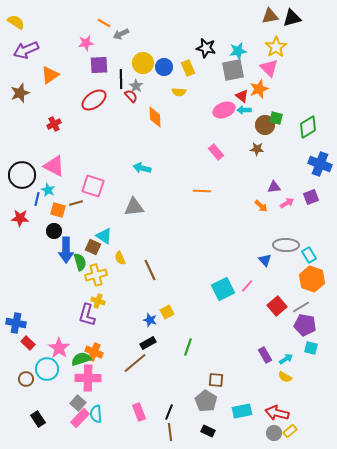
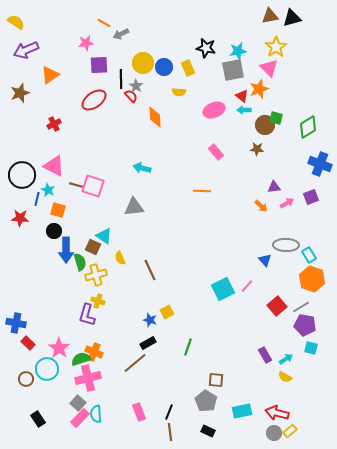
pink ellipse at (224, 110): moved 10 px left
brown line at (76, 203): moved 18 px up; rotated 32 degrees clockwise
pink cross at (88, 378): rotated 15 degrees counterclockwise
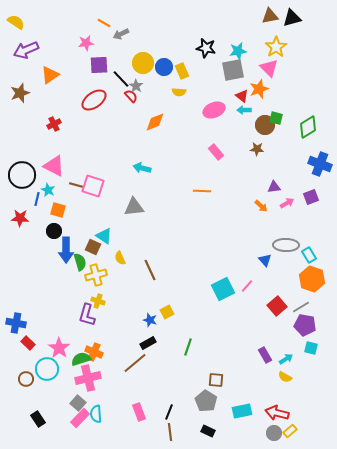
yellow rectangle at (188, 68): moved 6 px left, 3 px down
black line at (121, 79): rotated 42 degrees counterclockwise
orange diamond at (155, 117): moved 5 px down; rotated 70 degrees clockwise
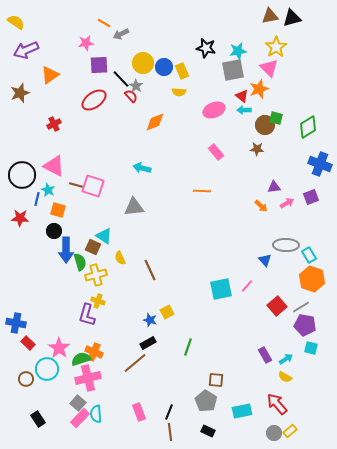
cyan square at (223, 289): moved 2 px left; rotated 15 degrees clockwise
red arrow at (277, 413): moved 9 px up; rotated 35 degrees clockwise
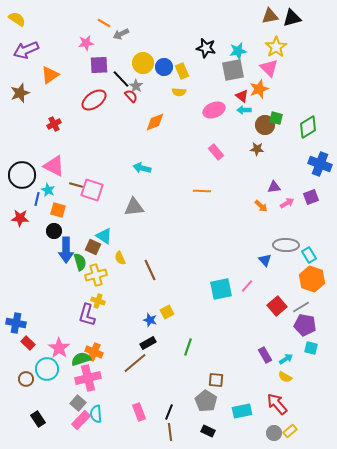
yellow semicircle at (16, 22): moved 1 px right, 3 px up
pink square at (93, 186): moved 1 px left, 4 px down
pink rectangle at (80, 418): moved 1 px right, 2 px down
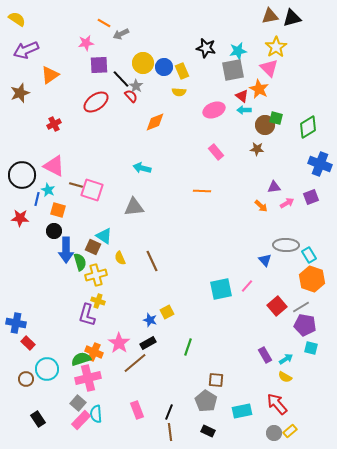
orange star at (259, 89): rotated 24 degrees counterclockwise
red ellipse at (94, 100): moved 2 px right, 2 px down
brown line at (150, 270): moved 2 px right, 9 px up
pink star at (59, 348): moved 60 px right, 5 px up
pink rectangle at (139, 412): moved 2 px left, 2 px up
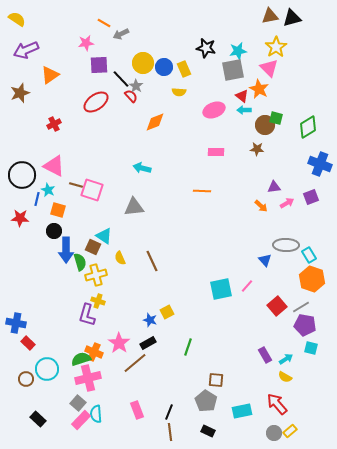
yellow rectangle at (182, 71): moved 2 px right, 2 px up
pink rectangle at (216, 152): rotated 49 degrees counterclockwise
black rectangle at (38, 419): rotated 14 degrees counterclockwise
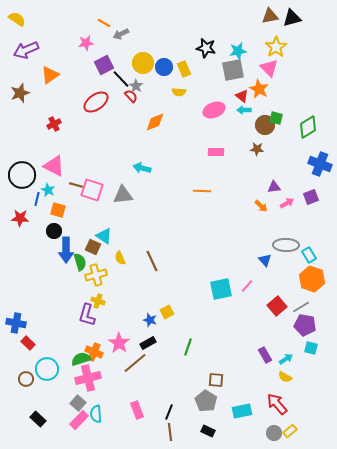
purple square at (99, 65): moved 5 px right; rotated 24 degrees counterclockwise
gray triangle at (134, 207): moved 11 px left, 12 px up
pink rectangle at (81, 420): moved 2 px left
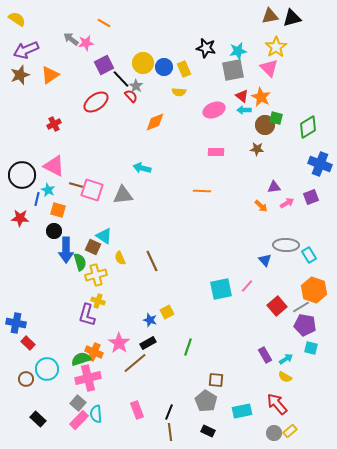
gray arrow at (121, 34): moved 50 px left, 5 px down; rotated 63 degrees clockwise
orange star at (259, 89): moved 2 px right, 8 px down
brown star at (20, 93): moved 18 px up
orange hexagon at (312, 279): moved 2 px right, 11 px down
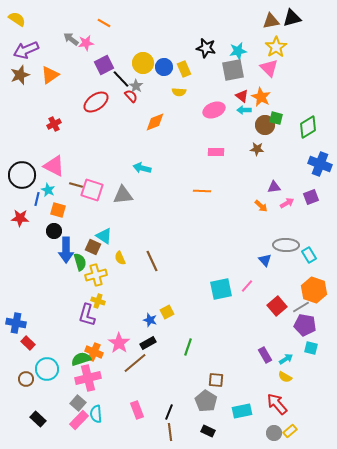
brown triangle at (270, 16): moved 1 px right, 5 px down
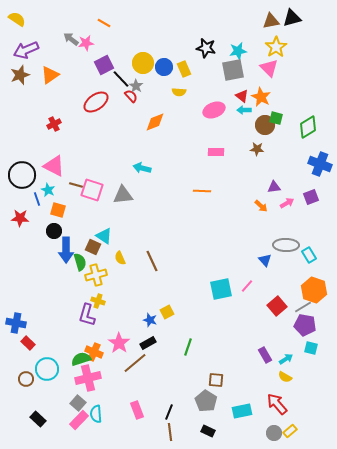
blue line at (37, 199): rotated 32 degrees counterclockwise
gray line at (301, 307): moved 2 px right
